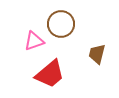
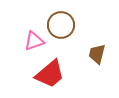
brown circle: moved 1 px down
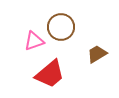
brown circle: moved 2 px down
brown trapezoid: rotated 45 degrees clockwise
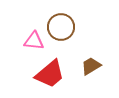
pink triangle: rotated 25 degrees clockwise
brown trapezoid: moved 6 px left, 12 px down
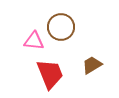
brown trapezoid: moved 1 px right, 1 px up
red trapezoid: rotated 72 degrees counterclockwise
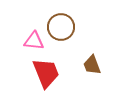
brown trapezoid: rotated 80 degrees counterclockwise
red trapezoid: moved 4 px left, 1 px up
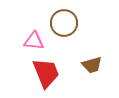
brown circle: moved 3 px right, 4 px up
brown trapezoid: rotated 85 degrees counterclockwise
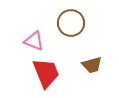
brown circle: moved 7 px right
pink triangle: rotated 15 degrees clockwise
